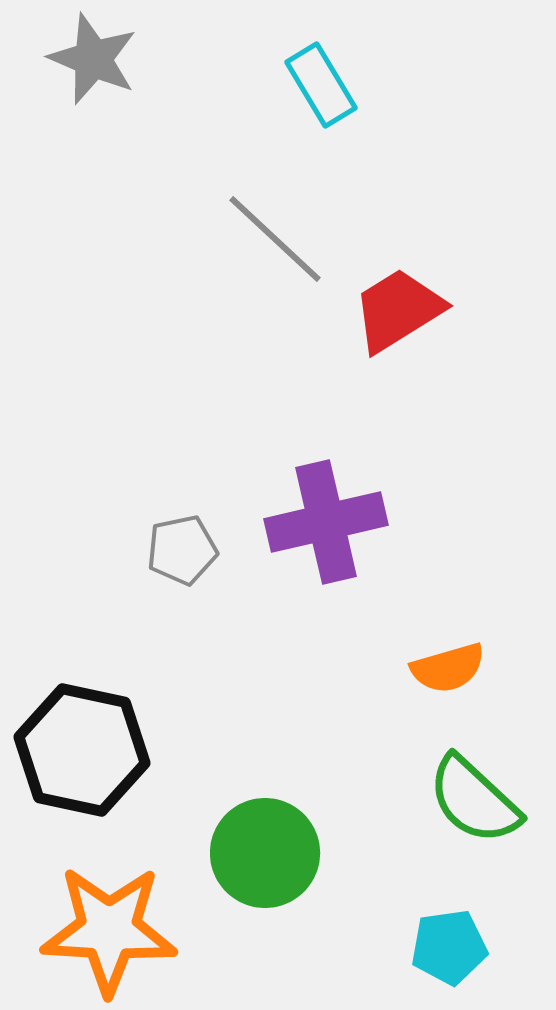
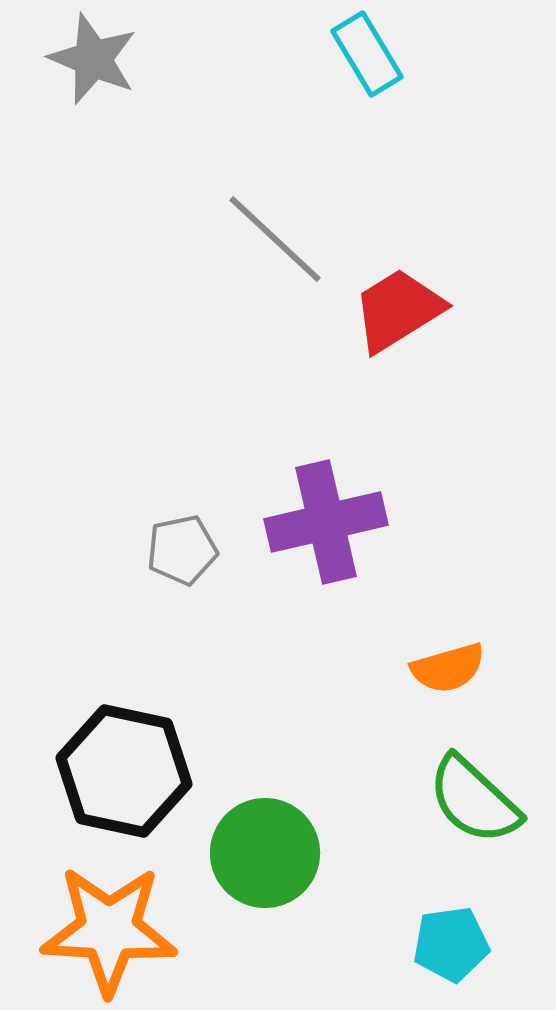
cyan rectangle: moved 46 px right, 31 px up
black hexagon: moved 42 px right, 21 px down
cyan pentagon: moved 2 px right, 3 px up
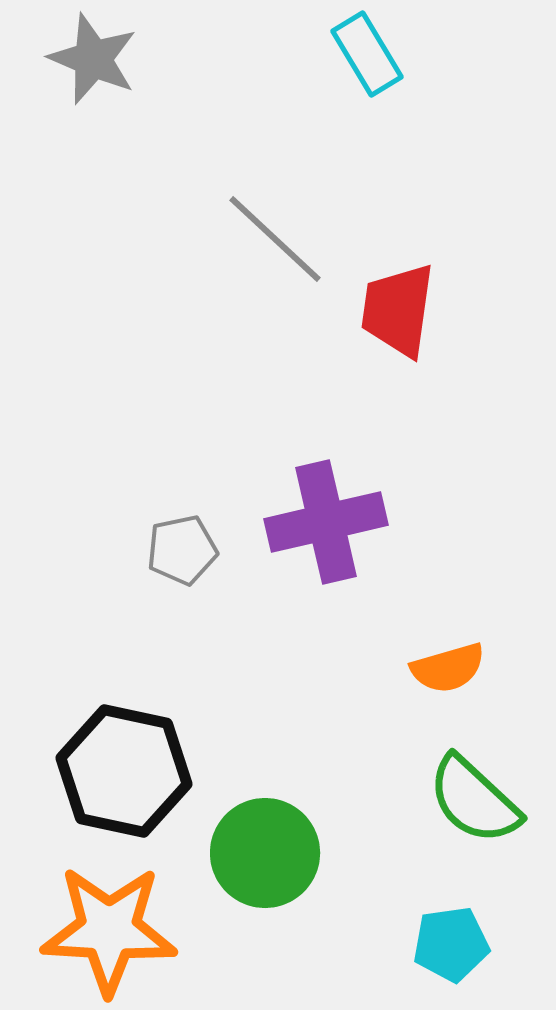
red trapezoid: rotated 50 degrees counterclockwise
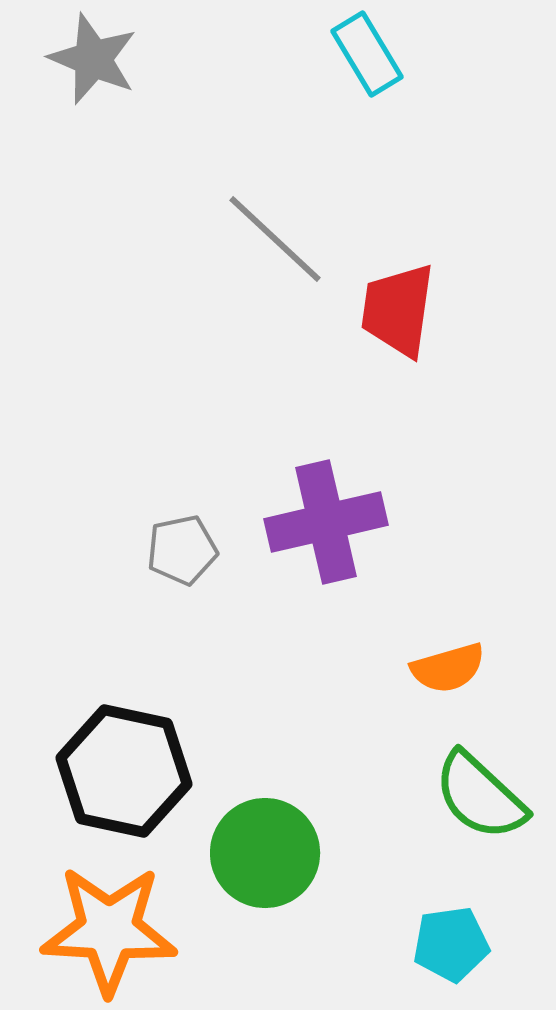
green semicircle: moved 6 px right, 4 px up
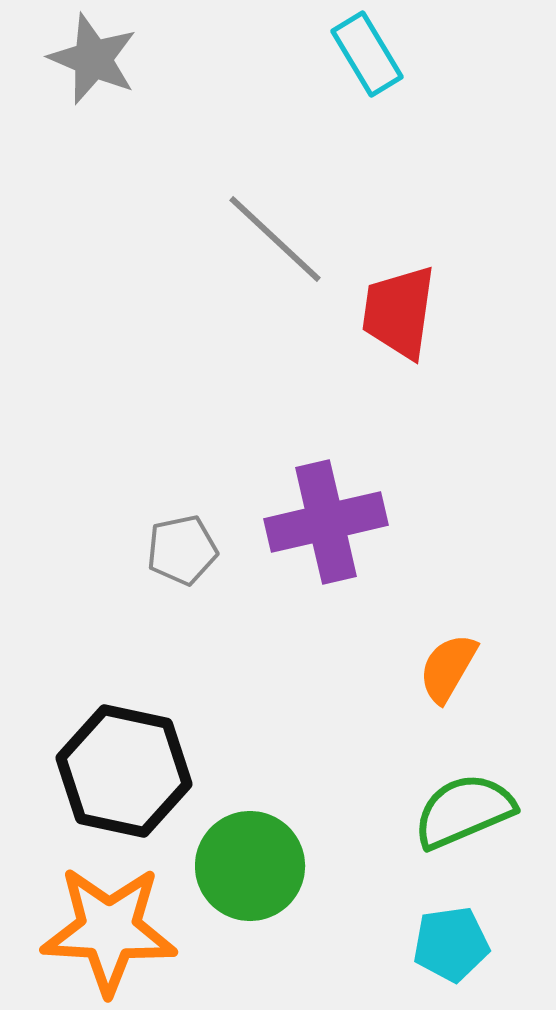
red trapezoid: moved 1 px right, 2 px down
orange semicircle: rotated 136 degrees clockwise
green semicircle: moved 16 px left, 15 px down; rotated 114 degrees clockwise
green circle: moved 15 px left, 13 px down
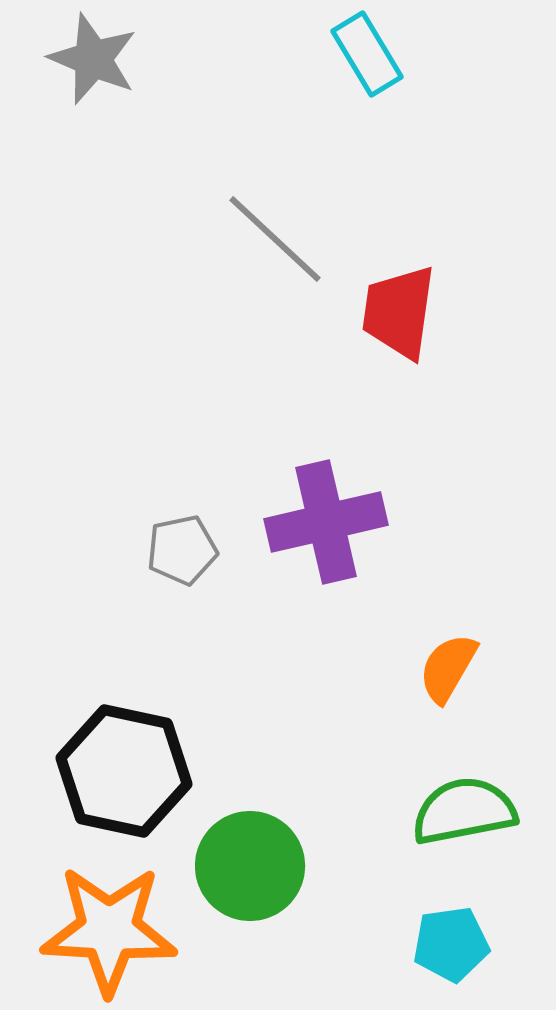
green semicircle: rotated 12 degrees clockwise
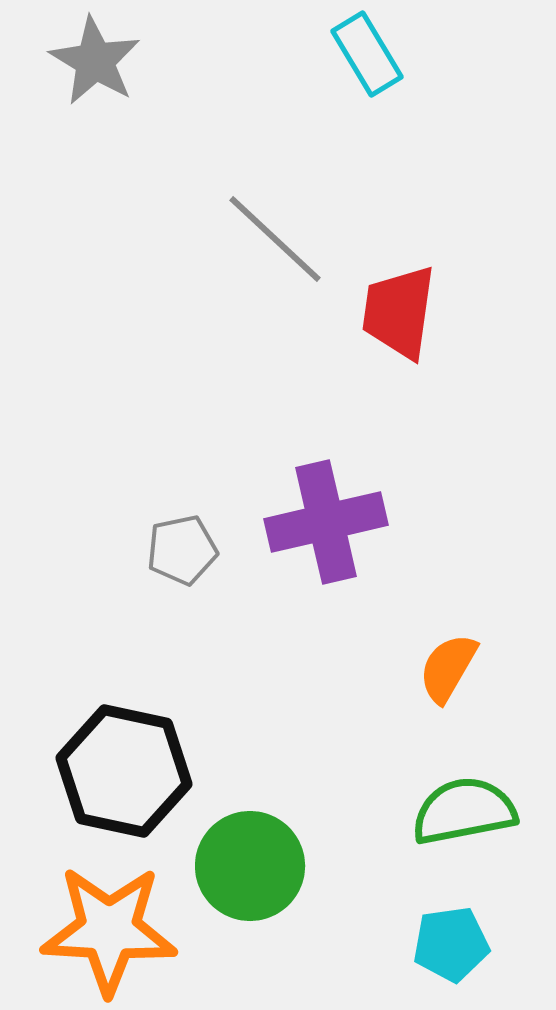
gray star: moved 2 px right, 2 px down; rotated 8 degrees clockwise
